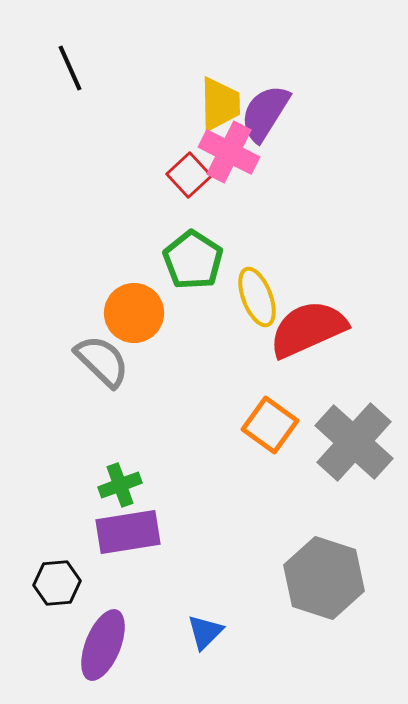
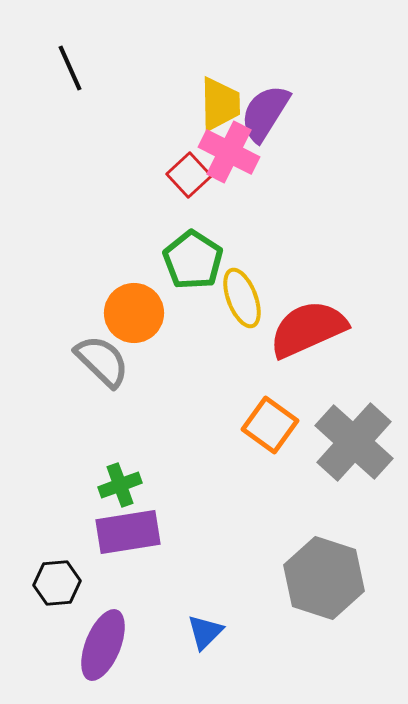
yellow ellipse: moved 15 px left, 1 px down
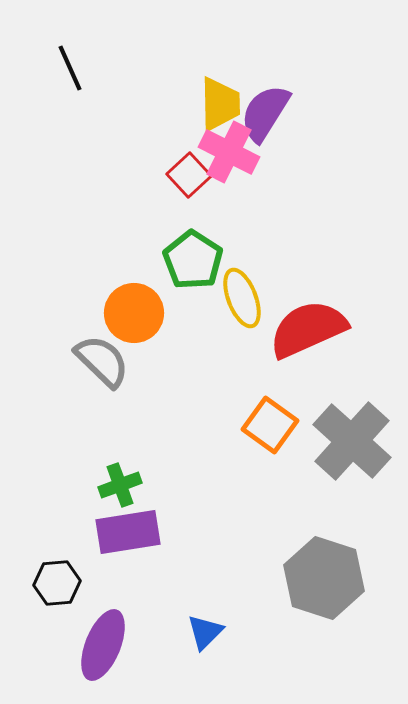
gray cross: moved 2 px left, 1 px up
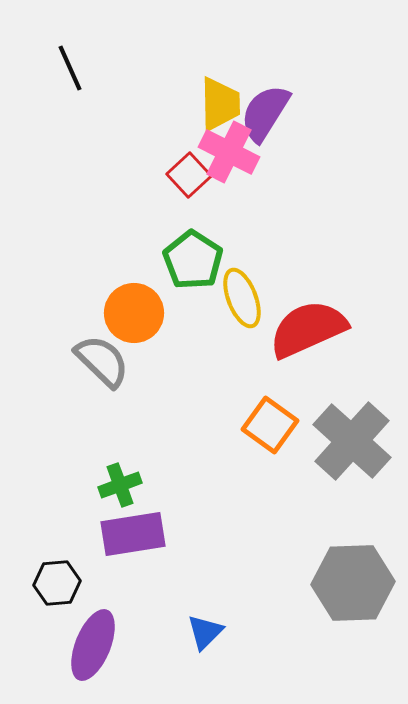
purple rectangle: moved 5 px right, 2 px down
gray hexagon: moved 29 px right, 5 px down; rotated 20 degrees counterclockwise
purple ellipse: moved 10 px left
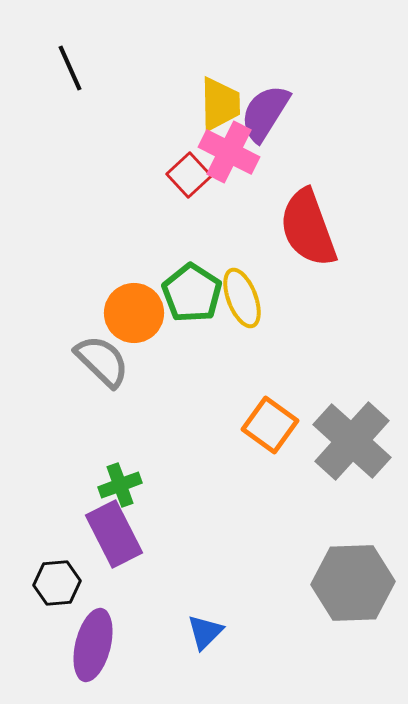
green pentagon: moved 1 px left, 33 px down
red semicircle: moved 101 px up; rotated 86 degrees counterclockwise
purple rectangle: moved 19 px left; rotated 72 degrees clockwise
purple ellipse: rotated 8 degrees counterclockwise
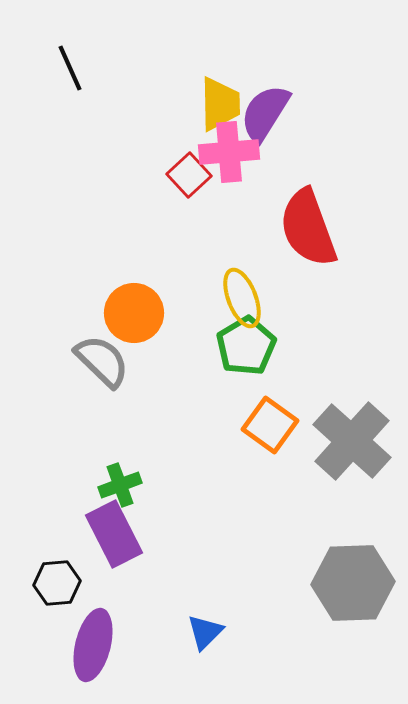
pink cross: rotated 32 degrees counterclockwise
green pentagon: moved 54 px right, 53 px down; rotated 8 degrees clockwise
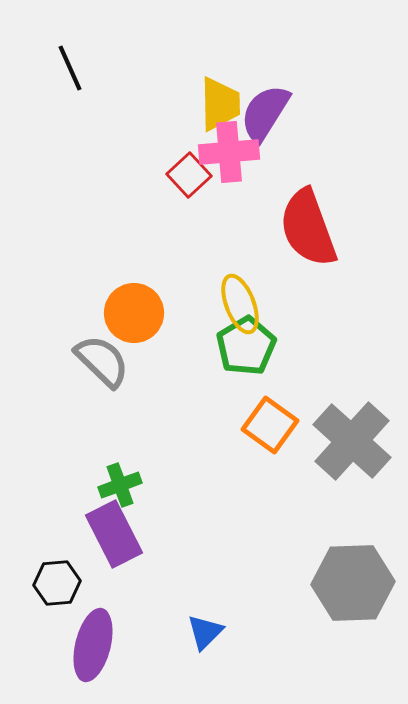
yellow ellipse: moved 2 px left, 6 px down
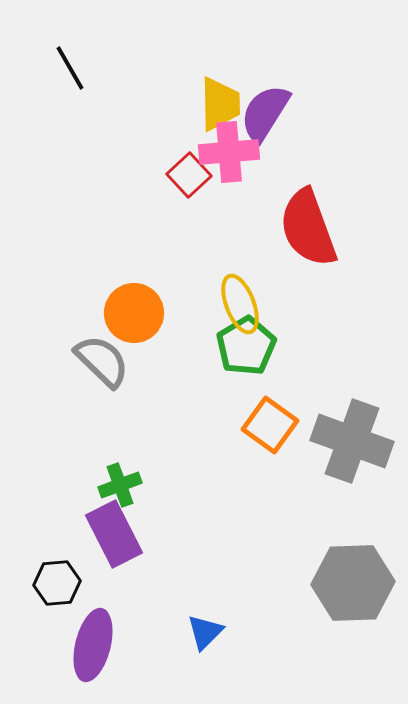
black line: rotated 6 degrees counterclockwise
gray cross: rotated 22 degrees counterclockwise
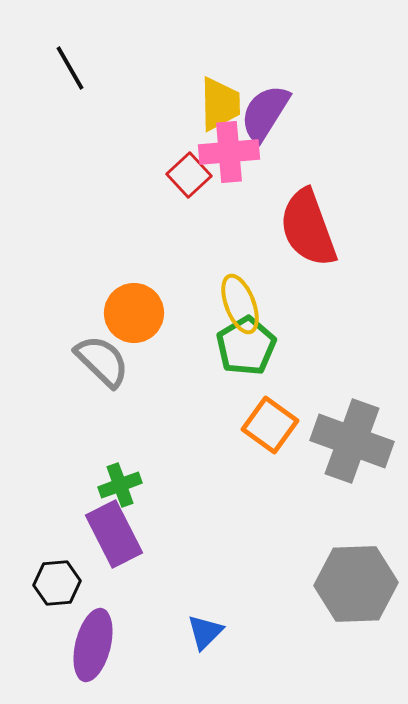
gray hexagon: moved 3 px right, 1 px down
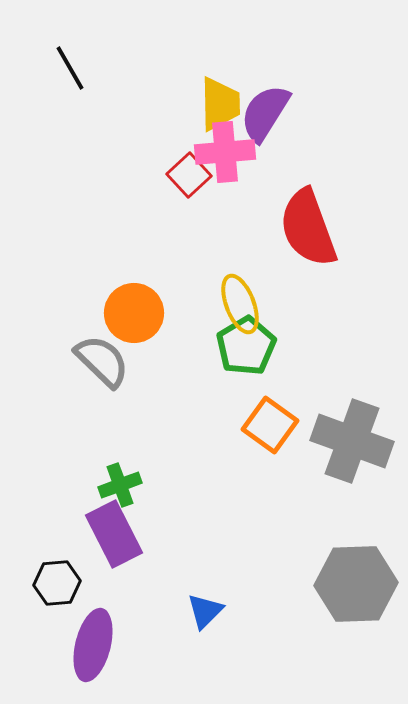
pink cross: moved 4 px left
blue triangle: moved 21 px up
